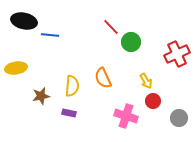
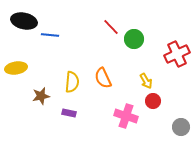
green circle: moved 3 px right, 3 px up
yellow semicircle: moved 4 px up
gray circle: moved 2 px right, 9 px down
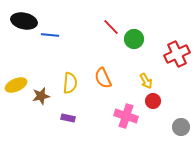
yellow ellipse: moved 17 px down; rotated 15 degrees counterclockwise
yellow semicircle: moved 2 px left, 1 px down
purple rectangle: moved 1 px left, 5 px down
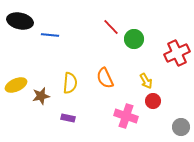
black ellipse: moved 4 px left
red cross: moved 1 px up
orange semicircle: moved 2 px right
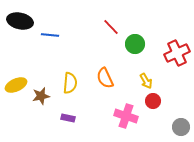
green circle: moved 1 px right, 5 px down
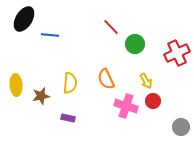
black ellipse: moved 4 px right, 2 px up; rotated 70 degrees counterclockwise
orange semicircle: moved 1 px right, 1 px down
yellow ellipse: rotated 70 degrees counterclockwise
pink cross: moved 10 px up
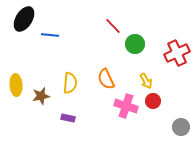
red line: moved 2 px right, 1 px up
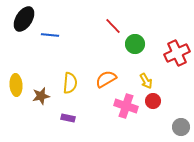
orange semicircle: rotated 85 degrees clockwise
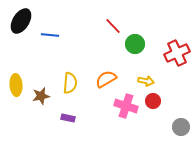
black ellipse: moved 3 px left, 2 px down
yellow arrow: rotated 49 degrees counterclockwise
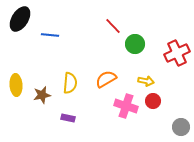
black ellipse: moved 1 px left, 2 px up
brown star: moved 1 px right, 1 px up
